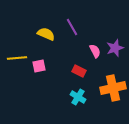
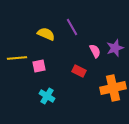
cyan cross: moved 31 px left, 1 px up
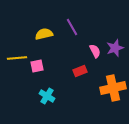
yellow semicircle: moved 2 px left; rotated 36 degrees counterclockwise
pink square: moved 2 px left
red rectangle: moved 1 px right; rotated 48 degrees counterclockwise
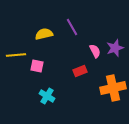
yellow line: moved 1 px left, 3 px up
pink square: rotated 24 degrees clockwise
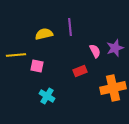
purple line: moved 2 px left; rotated 24 degrees clockwise
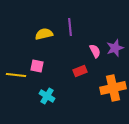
yellow line: moved 20 px down; rotated 12 degrees clockwise
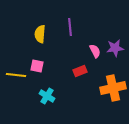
yellow semicircle: moved 4 px left; rotated 72 degrees counterclockwise
purple star: rotated 12 degrees clockwise
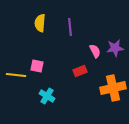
yellow semicircle: moved 11 px up
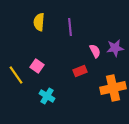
yellow semicircle: moved 1 px left, 1 px up
pink square: rotated 24 degrees clockwise
yellow line: rotated 48 degrees clockwise
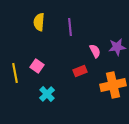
purple star: moved 2 px right, 1 px up
yellow line: moved 1 px left, 2 px up; rotated 24 degrees clockwise
orange cross: moved 3 px up
cyan cross: moved 2 px up; rotated 14 degrees clockwise
